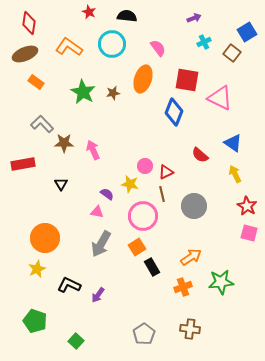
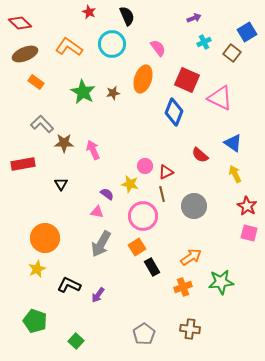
black semicircle at (127, 16): rotated 60 degrees clockwise
red diamond at (29, 23): moved 9 px left; rotated 55 degrees counterclockwise
red square at (187, 80): rotated 15 degrees clockwise
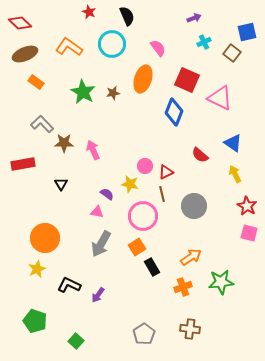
blue square at (247, 32): rotated 18 degrees clockwise
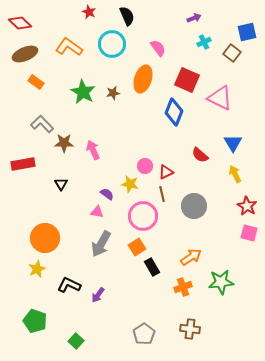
blue triangle at (233, 143): rotated 24 degrees clockwise
